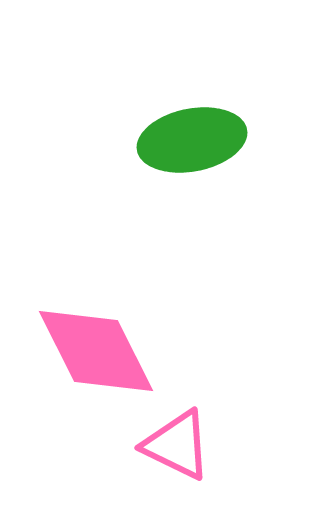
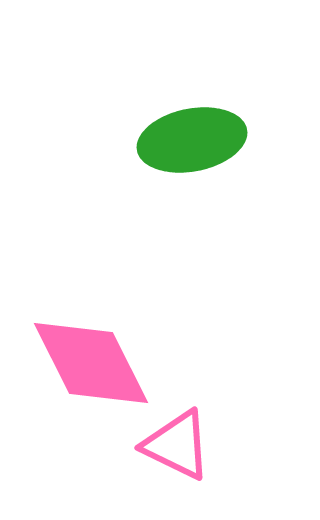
pink diamond: moved 5 px left, 12 px down
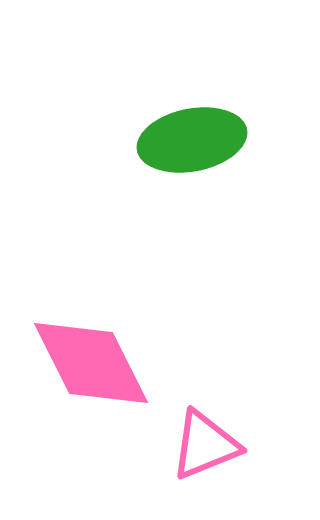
pink triangle: moved 28 px right; rotated 48 degrees counterclockwise
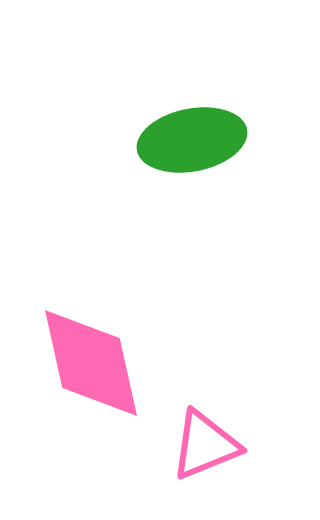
pink diamond: rotated 14 degrees clockwise
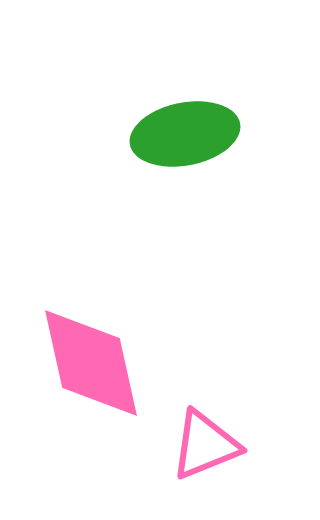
green ellipse: moved 7 px left, 6 px up
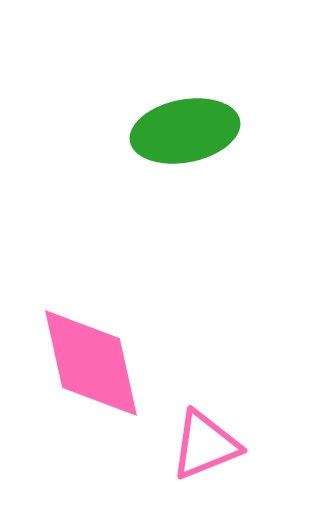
green ellipse: moved 3 px up
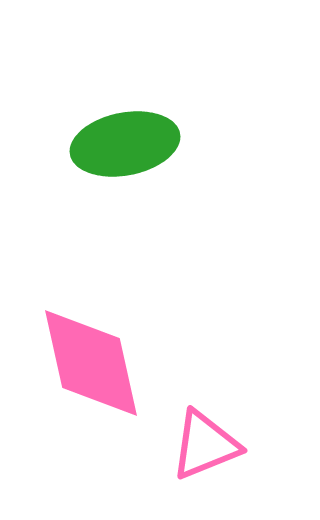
green ellipse: moved 60 px left, 13 px down
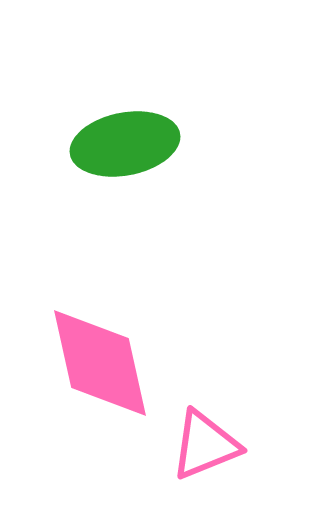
pink diamond: moved 9 px right
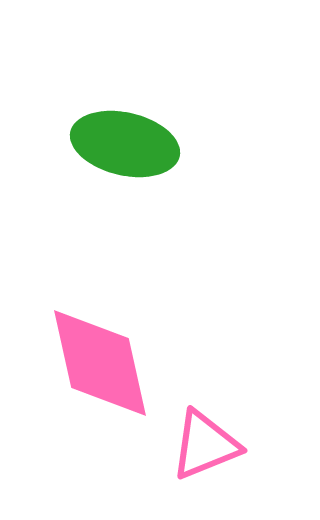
green ellipse: rotated 24 degrees clockwise
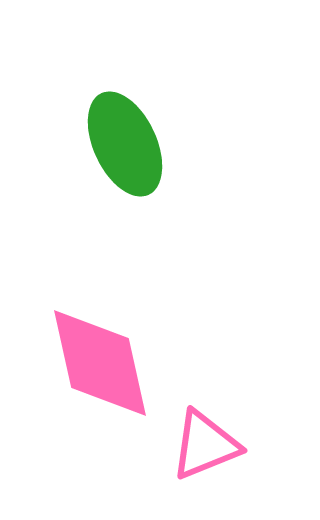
green ellipse: rotated 52 degrees clockwise
